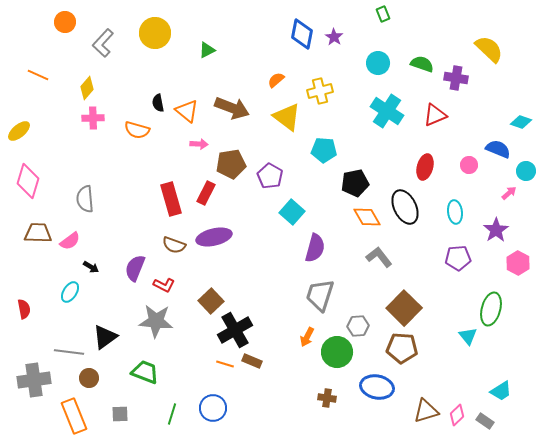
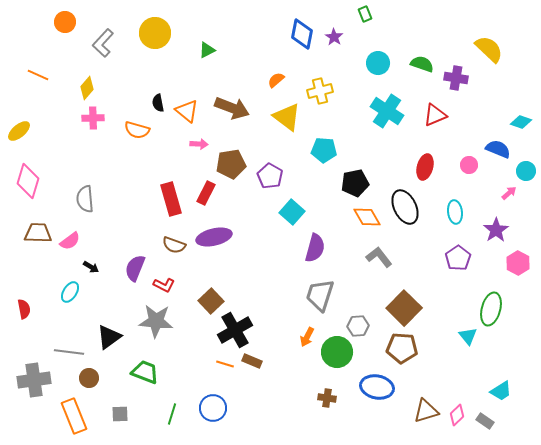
green rectangle at (383, 14): moved 18 px left
purple pentagon at (458, 258): rotated 30 degrees counterclockwise
black triangle at (105, 337): moved 4 px right
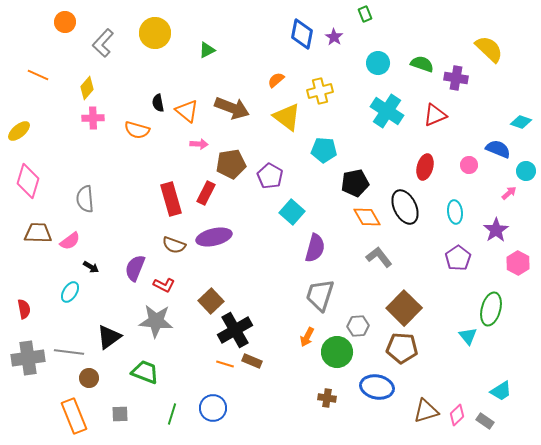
gray cross at (34, 380): moved 6 px left, 22 px up
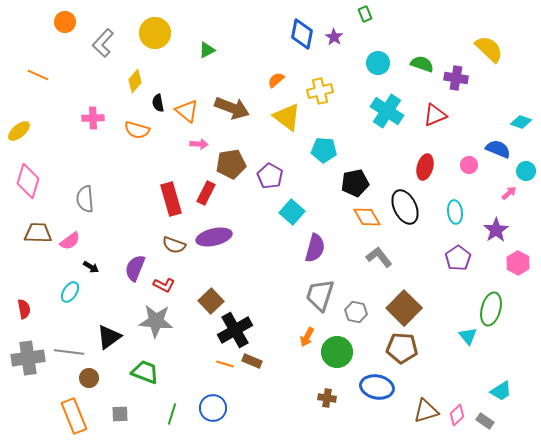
yellow diamond at (87, 88): moved 48 px right, 7 px up
gray hexagon at (358, 326): moved 2 px left, 14 px up; rotated 15 degrees clockwise
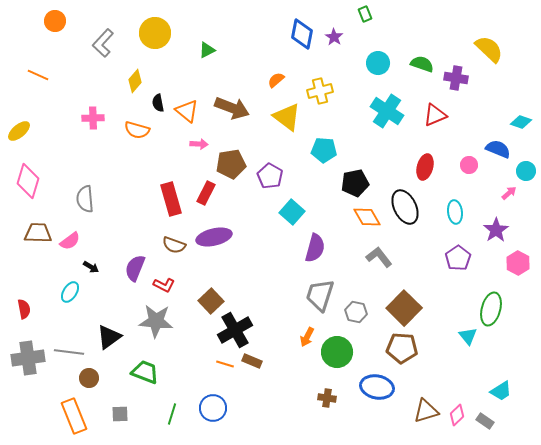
orange circle at (65, 22): moved 10 px left, 1 px up
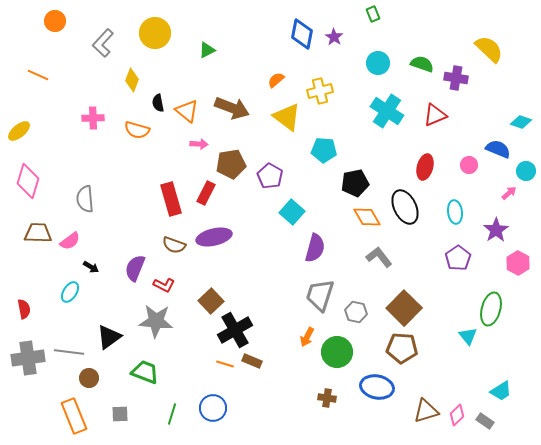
green rectangle at (365, 14): moved 8 px right
yellow diamond at (135, 81): moved 3 px left, 1 px up; rotated 20 degrees counterclockwise
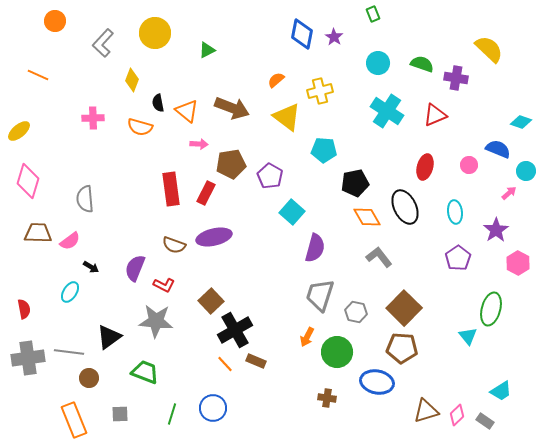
orange semicircle at (137, 130): moved 3 px right, 3 px up
red rectangle at (171, 199): moved 10 px up; rotated 8 degrees clockwise
brown rectangle at (252, 361): moved 4 px right
orange line at (225, 364): rotated 30 degrees clockwise
blue ellipse at (377, 387): moved 5 px up
orange rectangle at (74, 416): moved 4 px down
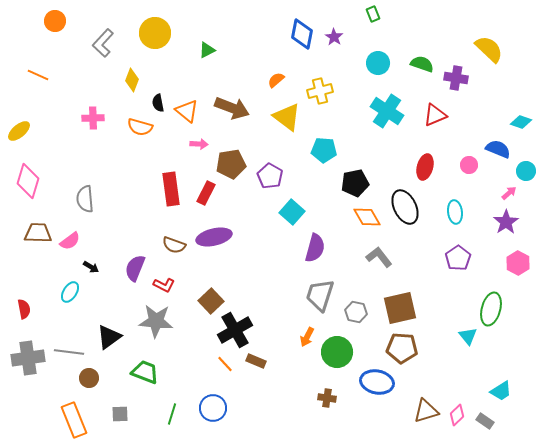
purple star at (496, 230): moved 10 px right, 8 px up
brown square at (404, 308): moved 4 px left; rotated 32 degrees clockwise
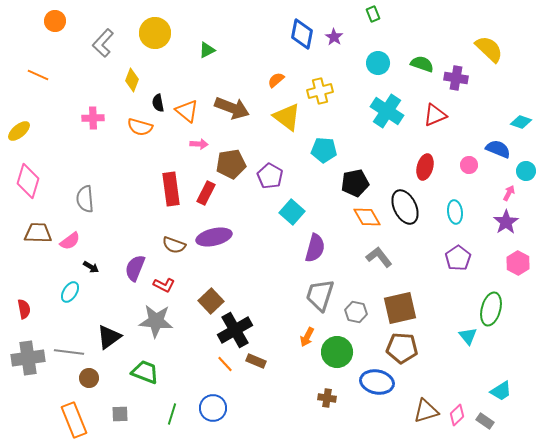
pink arrow at (509, 193): rotated 21 degrees counterclockwise
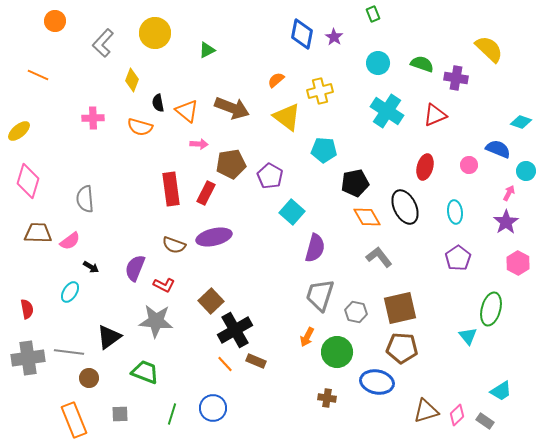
red semicircle at (24, 309): moved 3 px right
